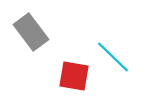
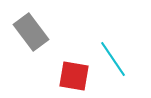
cyan line: moved 2 px down; rotated 12 degrees clockwise
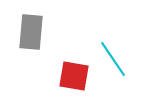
gray rectangle: rotated 42 degrees clockwise
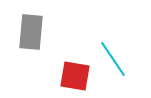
red square: moved 1 px right
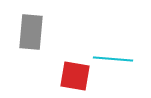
cyan line: rotated 51 degrees counterclockwise
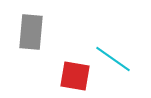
cyan line: rotated 30 degrees clockwise
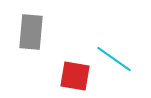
cyan line: moved 1 px right
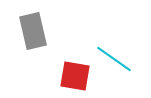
gray rectangle: moved 2 px right, 1 px up; rotated 18 degrees counterclockwise
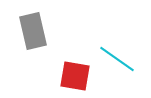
cyan line: moved 3 px right
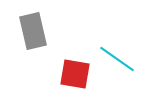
red square: moved 2 px up
